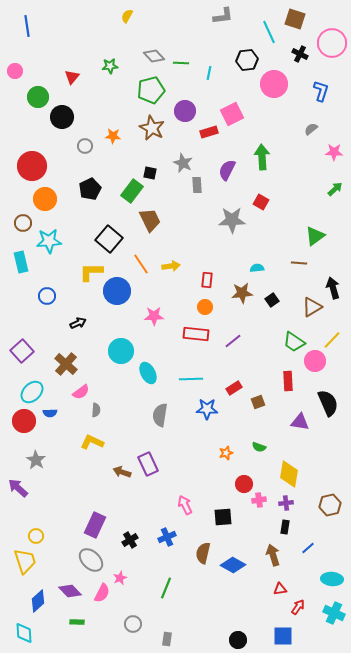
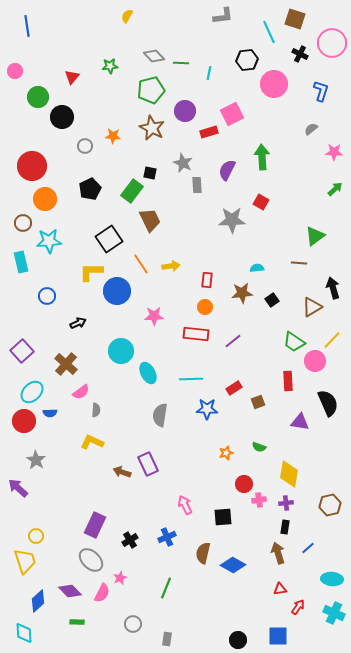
black square at (109, 239): rotated 16 degrees clockwise
brown arrow at (273, 555): moved 5 px right, 2 px up
blue square at (283, 636): moved 5 px left
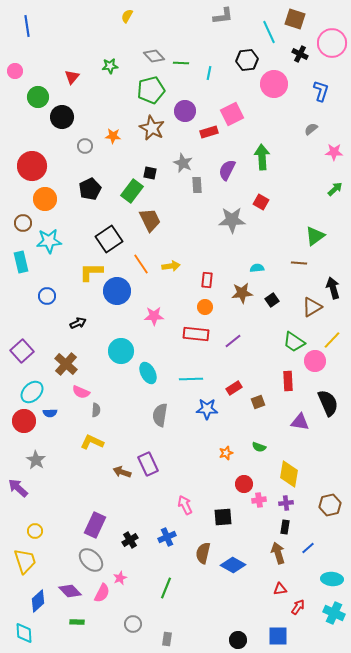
pink semicircle at (81, 392): rotated 60 degrees clockwise
yellow circle at (36, 536): moved 1 px left, 5 px up
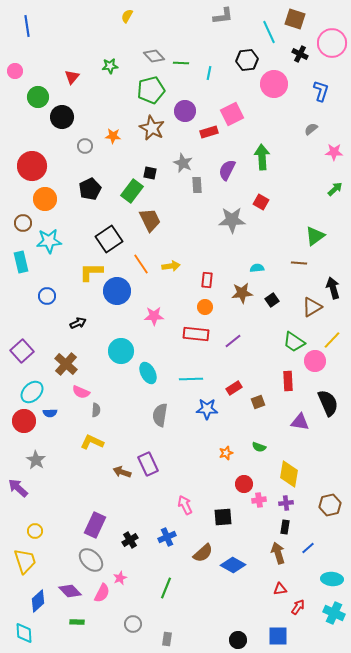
brown semicircle at (203, 553): rotated 145 degrees counterclockwise
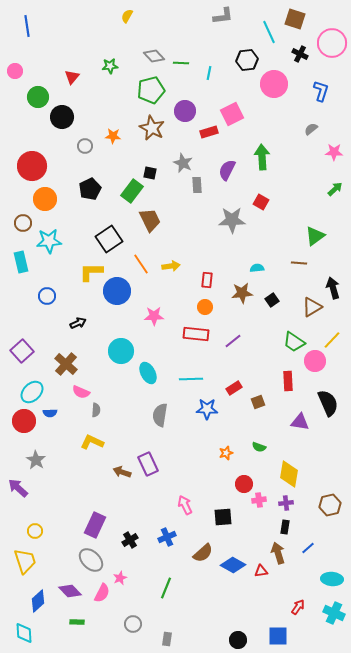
red triangle at (280, 589): moved 19 px left, 18 px up
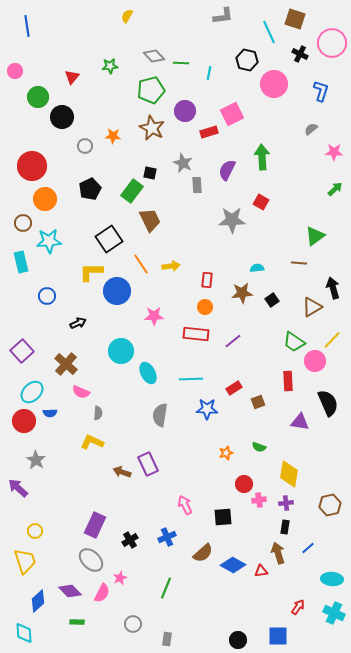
black hexagon at (247, 60): rotated 20 degrees clockwise
gray semicircle at (96, 410): moved 2 px right, 3 px down
